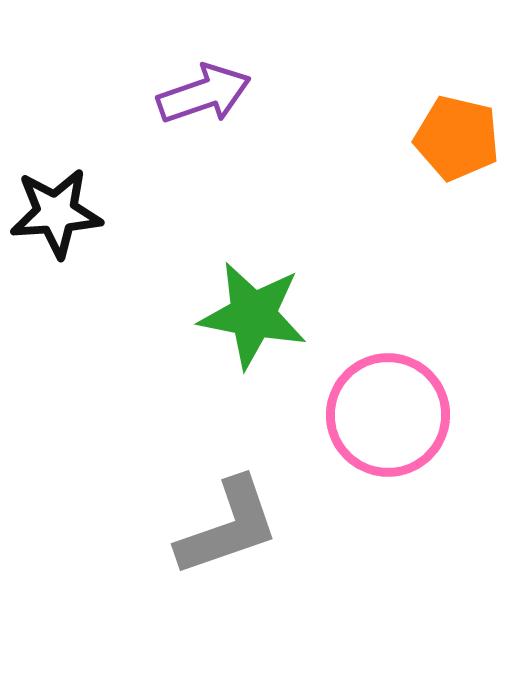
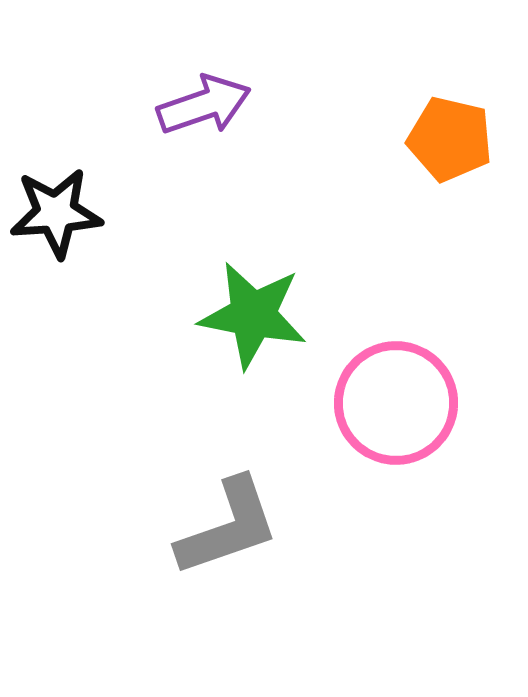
purple arrow: moved 11 px down
orange pentagon: moved 7 px left, 1 px down
pink circle: moved 8 px right, 12 px up
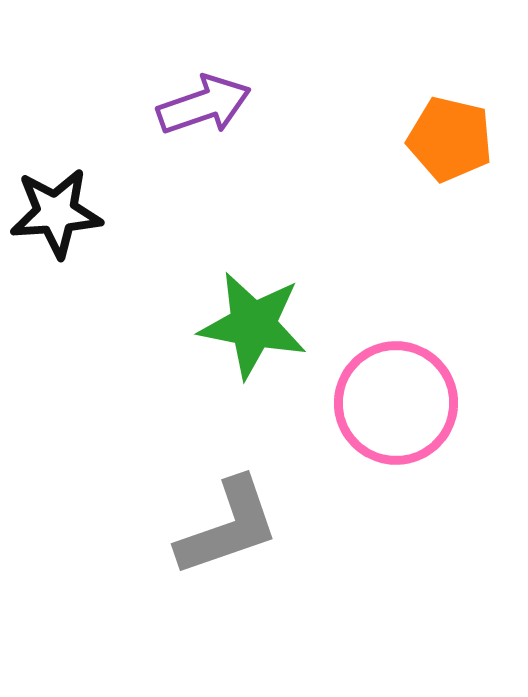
green star: moved 10 px down
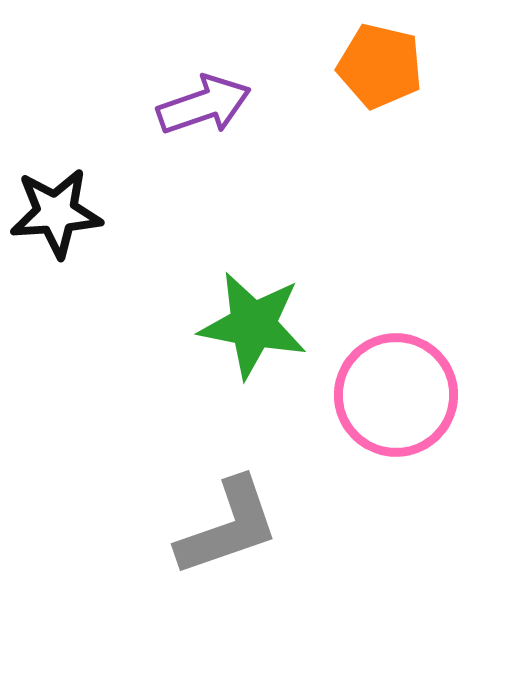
orange pentagon: moved 70 px left, 73 px up
pink circle: moved 8 px up
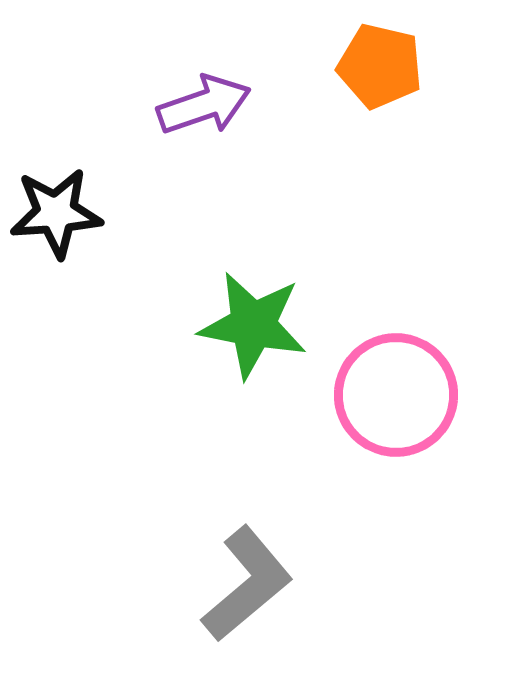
gray L-shape: moved 19 px right, 57 px down; rotated 21 degrees counterclockwise
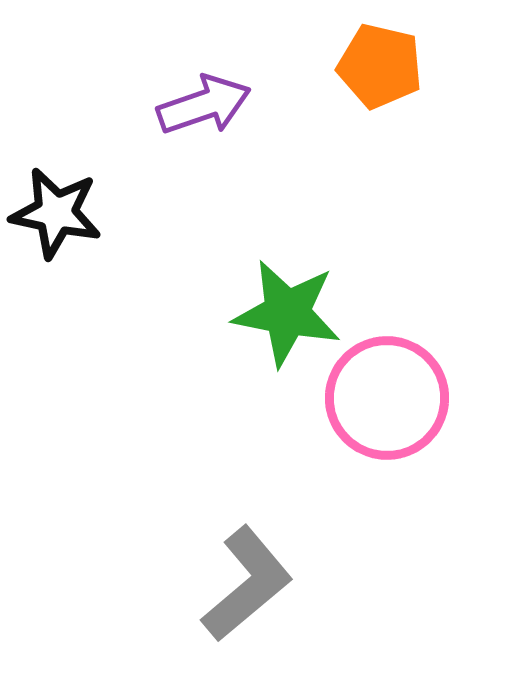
black star: rotated 16 degrees clockwise
green star: moved 34 px right, 12 px up
pink circle: moved 9 px left, 3 px down
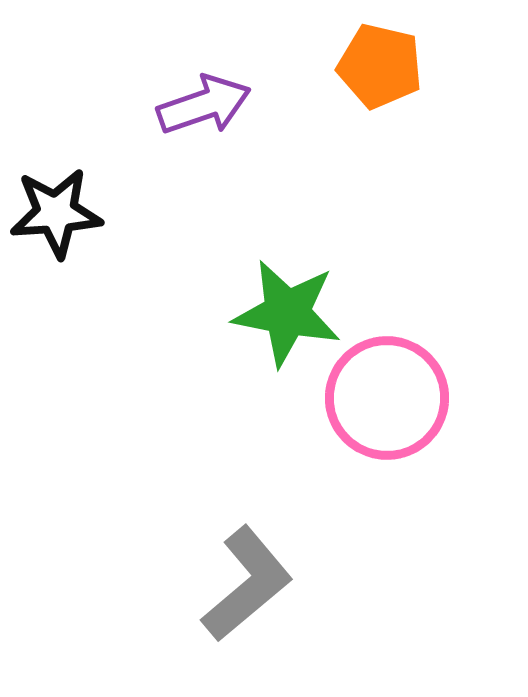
black star: rotated 16 degrees counterclockwise
